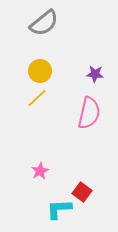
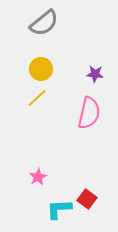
yellow circle: moved 1 px right, 2 px up
pink star: moved 2 px left, 6 px down
red square: moved 5 px right, 7 px down
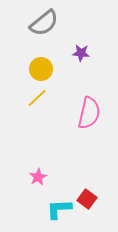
purple star: moved 14 px left, 21 px up
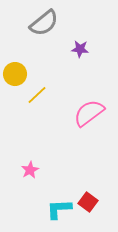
purple star: moved 1 px left, 4 px up
yellow circle: moved 26 px left, 5 px down
yellow line: moved 3 px up
pink semicircle: rotated 140 degrees counterclockwise
pink star: moved 8 px left, 7 px up
red square: moved 1 px right, 3 px down
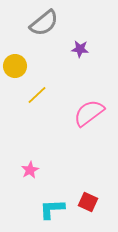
yellow circle: moved 8 px up
red square: rotated 12 degrees counterclockwise
cyan L-shape: moved 7 px left
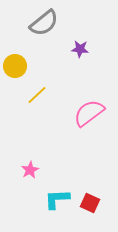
red square: moved 2 px right, 1 px down
cyan L-shape: moved 5 px right, 10 px up
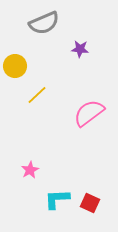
gray semicircle: rotated 16 degrees clockwise
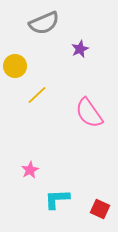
purple star: rotated 30 degrees counterclockwise
pink semicircle: rotated 88 degrees counterclockwise
red square: moved 10 px right, 6 px down
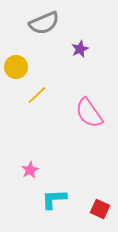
yellow circle: moved 1 px right, 1 px down
cyan L-shape: moved 3 px left
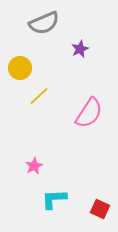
yellow circle: moved 4 px right, 1 px down
yellow line: moved 2 px right, 1 px down
pink semicircle: rotated 112 degrees counterclockwise
pink star: moved 4 px right, 4 px up
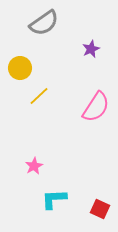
gray semicircle: rotated 12 degrees counterclockwise
purple star: moved 11 px right
pink semicircle: moved 7 px right, 6 px up
